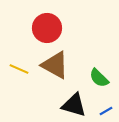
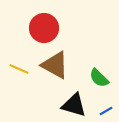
red circle: moved 3 px left
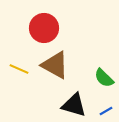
green semicircle: moved 5 px right
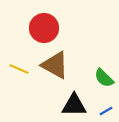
black triangle: rotated 16 degrees counterclockwise
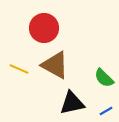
black triangle: moved 2 px left, 2 px up; rotated 12 degrees counterclockwise
